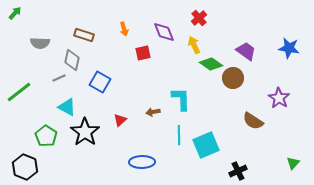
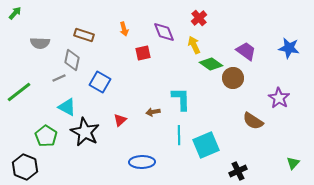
black star: rotated 8 degrees counterclockwise
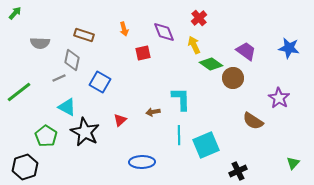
black hexagon: rotated 20 degrees clockwise
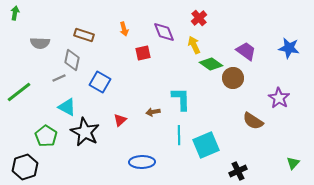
green arrow: rotated 32 degrees counterclockwise
